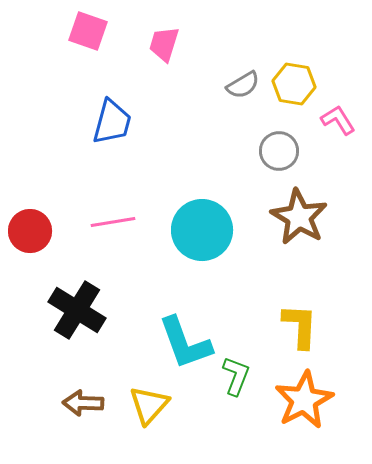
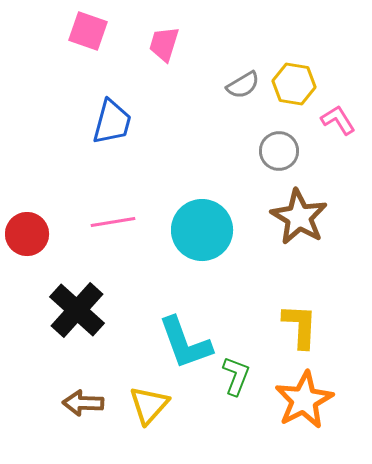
red circle: moved 3 px left, 3 px down
black cross: rotated 10 degrees clockwise
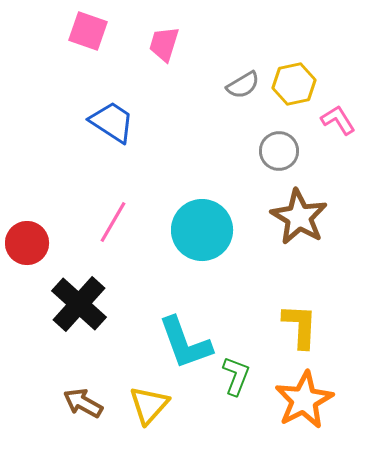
yellow hexagon: rotated 21 degrees counterclockwise
blue trapezoid: rotated 72 degrees counterclockwise
pink line: rotated 51 degrees counterclockwise
red circle: moved 9 px down
black cross: moved 2 px right, 6 px up
brown arrow: rotated 27 degrees clockwise
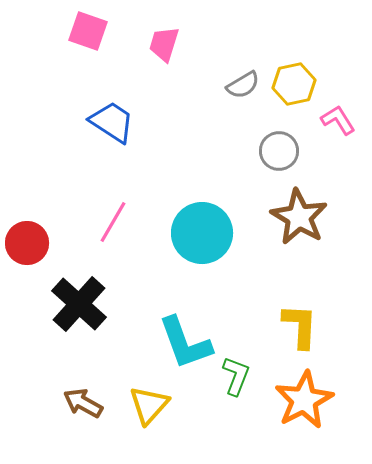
cyan circle: moved 3 px down
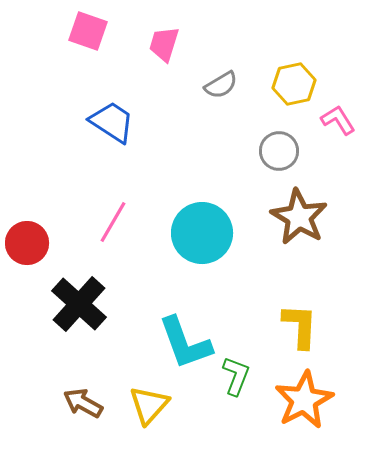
gray semicircle: moved 22 px left
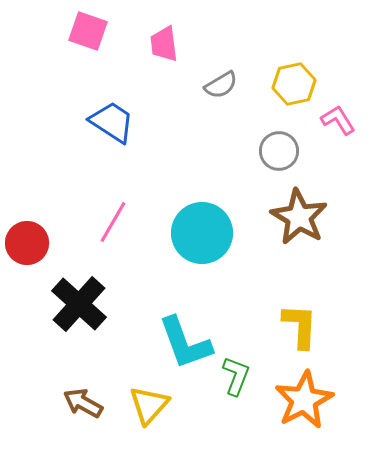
pink trapezoid: rotated 24 degrees counterclockwise
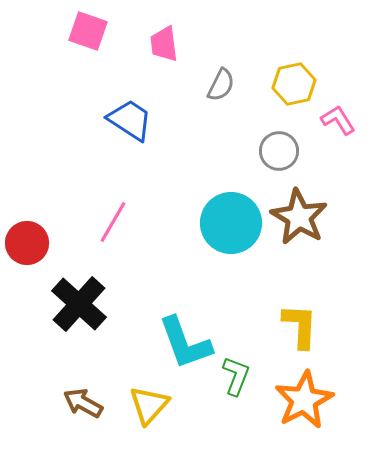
gray semicircle: rotated 32 degrees counterclockwise
blue trapezoid: moved 18 px right, 2 px up
cyan circle: moved 29 px right, 10 px up
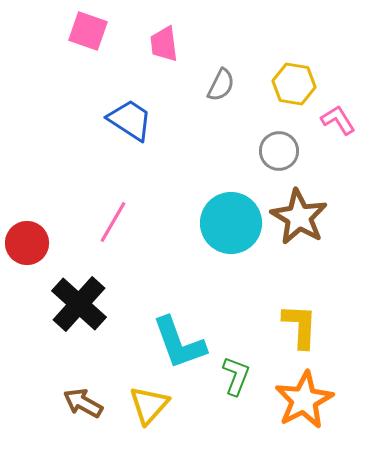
yellow hexagon: rotated 21 degrees clockwise
cyan L-shape: moved 6 px left
